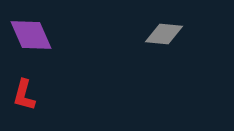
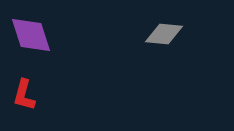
purple diamond: rotated 6 degrees clockwise
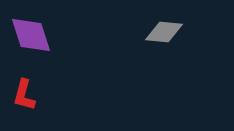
gray diamond: moved 2 px up
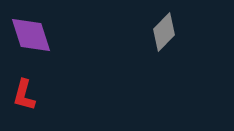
gray diamond: rotated 51 degrees counterclockwise
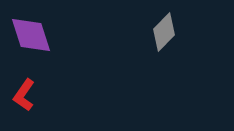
red L-shape: rotated 20 degrees clockwise
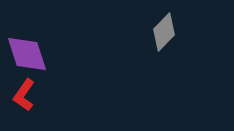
purple diamond: moved 4 px left, 19 px down
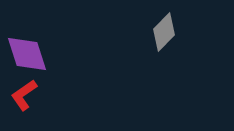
red L-shape: rotated 20 degrees clockwise
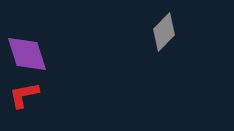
red L-shape: rotated 24 degrees clockwise
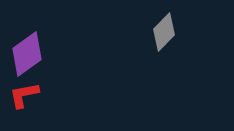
purple diamond: rotated 72 degrees clockwise
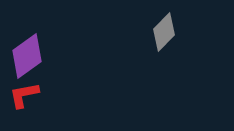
purple diamond: moved 2 px down
